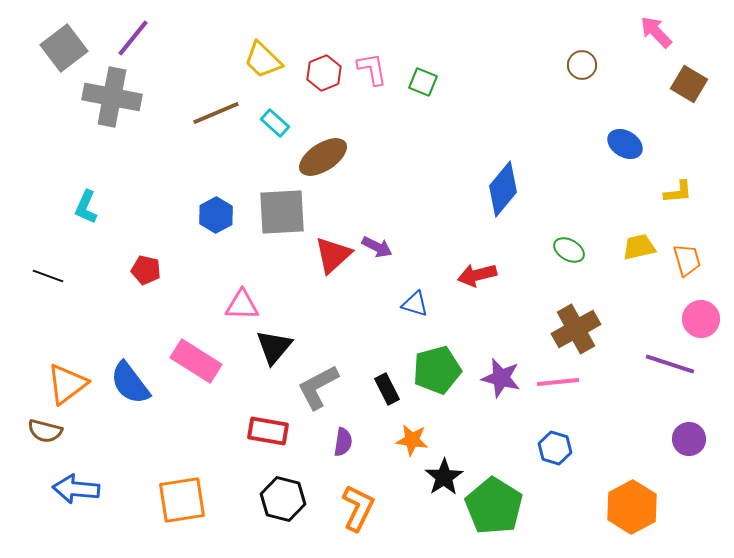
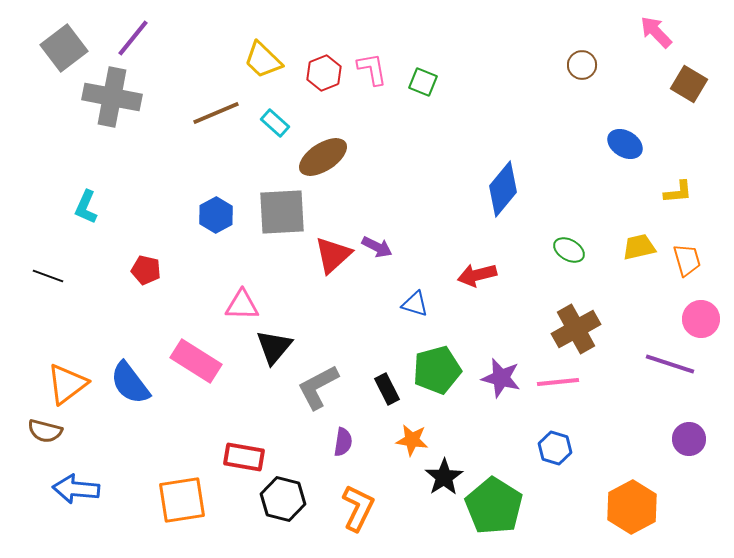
red rectangle at (268, 431): moved 24 px left, 26 px down
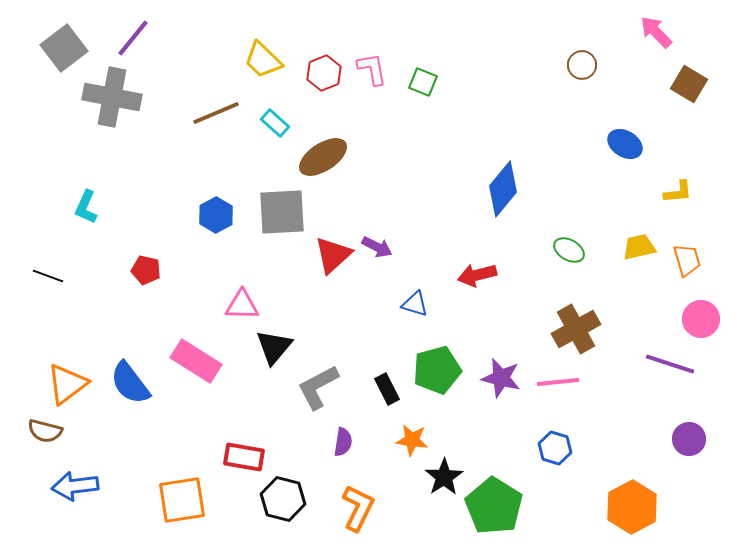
blue arrow at (76, 489): moved 1 px left, 3 px up; rotated 12 degrees counterclockwise
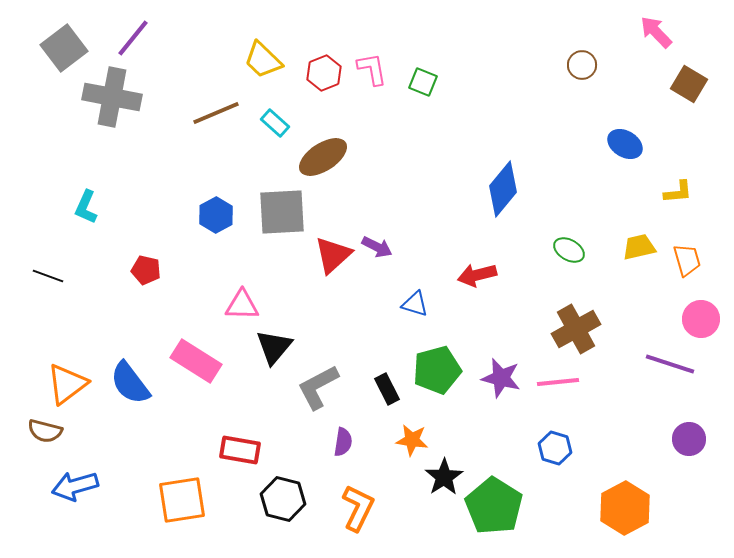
red rectangle at (244, 457): moved 4 px left, 7 px up
blue arrow at (75, 486): rotated 9 degrees counterclockwise
orange hexagon at (632, 507): moved 7 px left, 1 px down
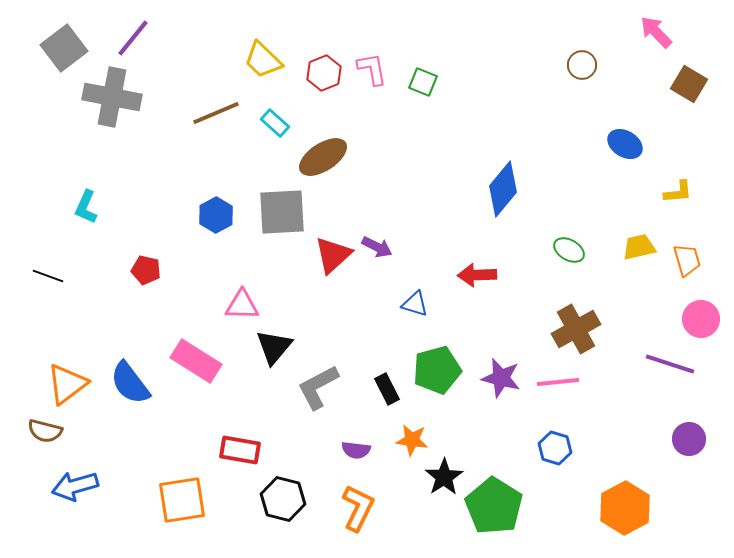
red arrow at (477, 275): rotated 12 degrees clockwise
purple semicircle at (343, 442): moved 13 px right, 8 px down; rotated 88 degrees clockwise
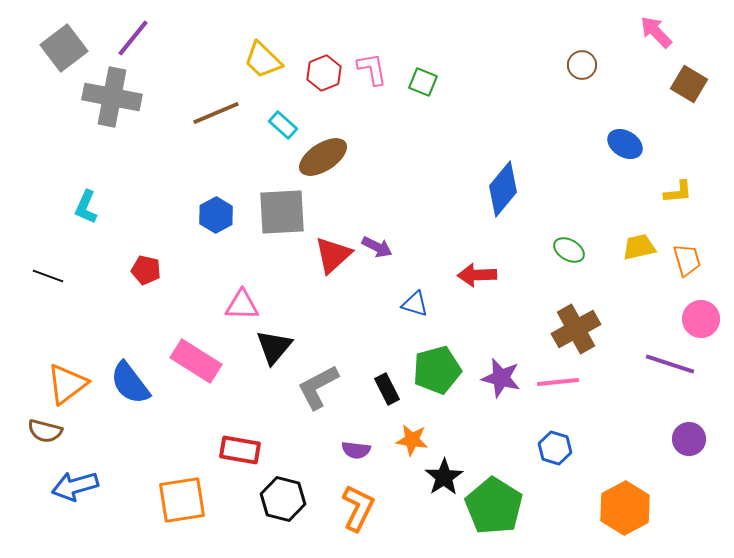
cyan rectangle at (275, 123): moved 8 px right, 2 px down
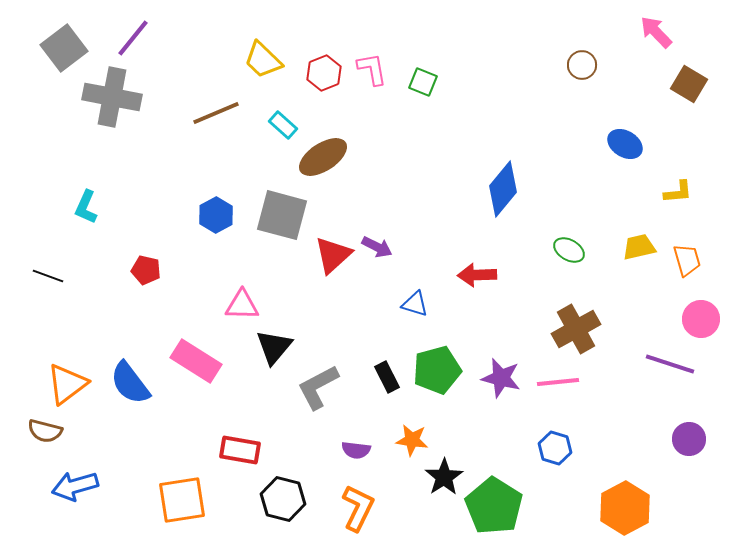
gray square at (282, 212): moved 3 px down; rotated 18 degrees clockwise
black rectangle at (387, 389): moved 12 px up
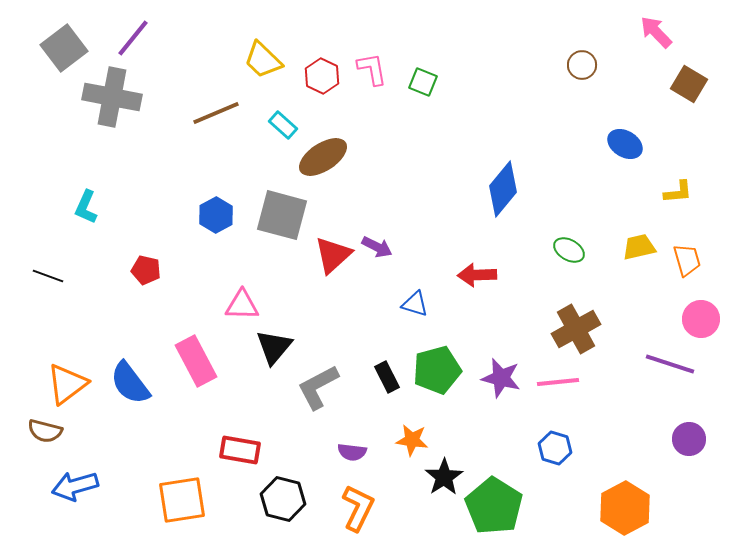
red hexagon at (324, 73): moved 2 px left, 3 px down; rotated 12 degrees counterclockwise
pink rectangle at (196, 361): rotated 30 degrees clockwise
purple semicircle at (356, 450): moved 4 px left, 2 px down
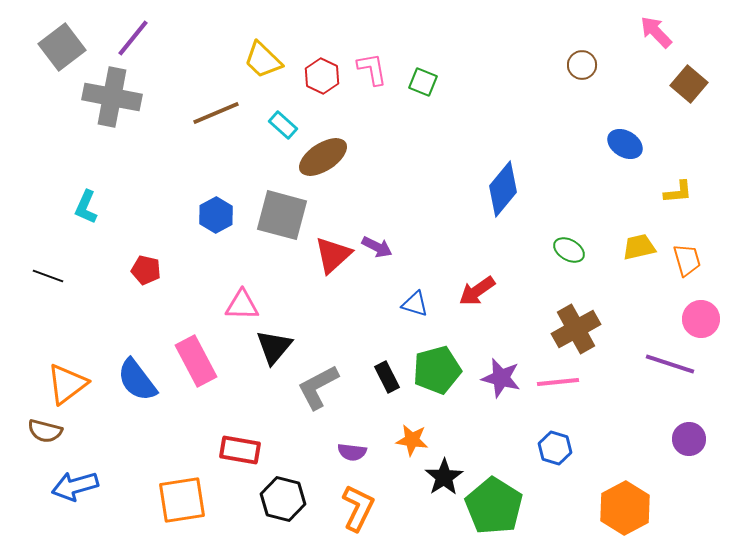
gray square at (64, 48): moved 2 px left, 1 px up
brown square at (689, 84): rotated 9 degrees clockwise
red arrow at (477, 275): moved 16 px down; rotated 33 degrees counterclockwise
blue semicircle at (130, 383): moved 7 px right, 3 px up
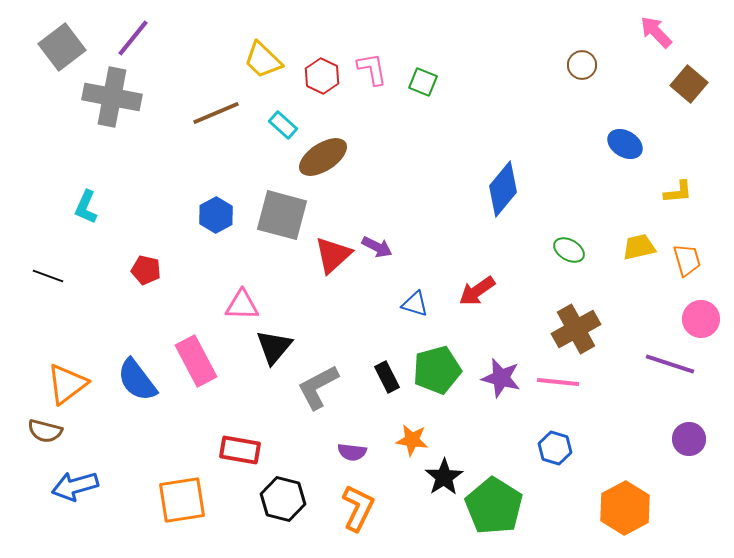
pink line at (558, 382): rotated 12 degrees clockwise
